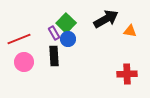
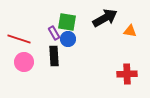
black arrow: moved 1 px left, 1 px up
green square: moved 1 px right, 1 px up; rotated 36 degrees counterclockwise
red line: rotated 40 degrees clockwise
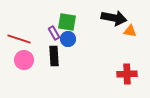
black arrow: moved 9 px right; rotated 40 degrees clockwise
pink circle: moved 2 px up
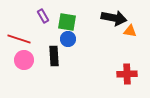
purple rectangle: moved 11 px left, 17 px up
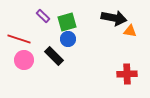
purple rectangle: rotated 16 degrees counterclockwise
green square: rotated 24 degrees counterclockwise
black rectangle: rotated 42 degrees counterclockwise
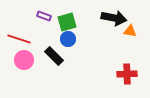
purple rectangle: moved 1 px right; rotated 24 degrees counterclockwise
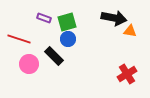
purple rectangle: moved 2 px down
pink circle: moved 5 px right, 4 px down
red cross: rotated 30 degrees counterclockwise
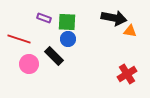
green square: rotated 18 degrees clockwise
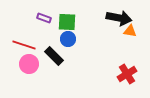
black arrow: moved 5 px right
red line: moved 5 px right, 6 px down
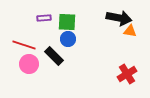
purple rectangle: rotated 24 degrees counterclockwise
